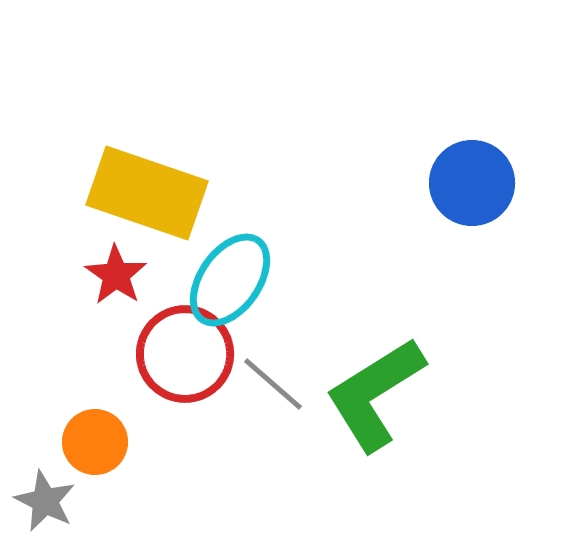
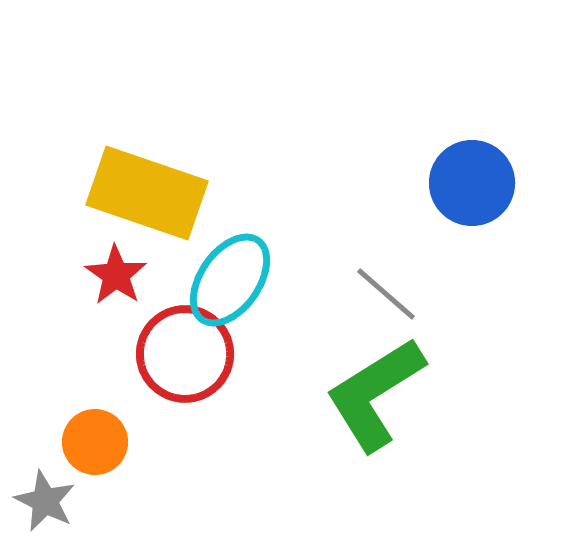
gray line: moved 113 px right, 90 px up
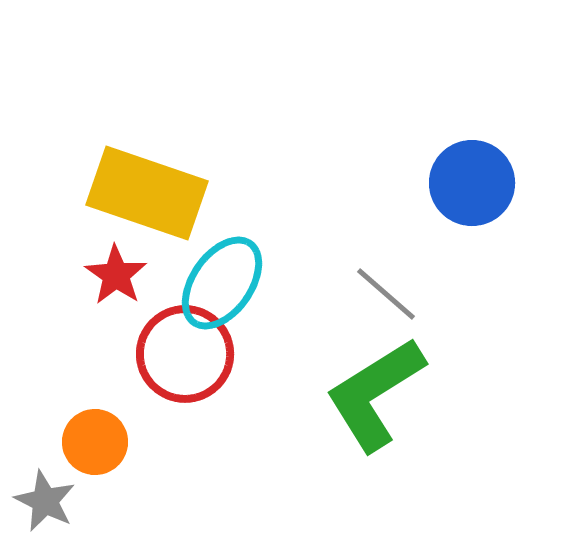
cyan ellipse: moved 8 px left, 3 px down
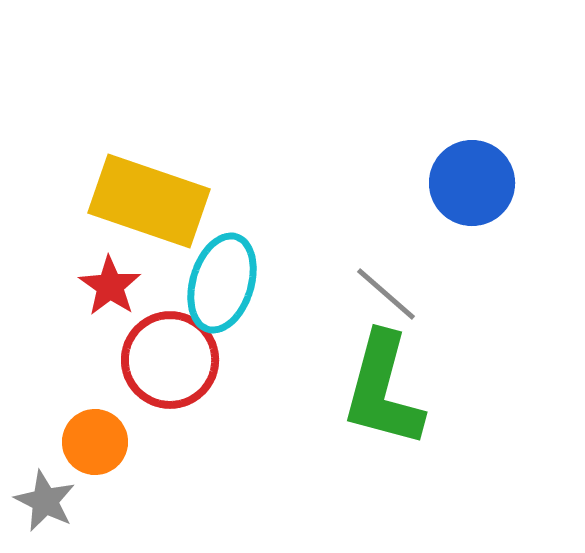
yellow rectangle: moved 2 px right, 8 px down
red star: moved 6 px left, 11 px down
cyan ellipse: rotated 18 degrees counterclockwise
red circle: moved 15 px left, 6 px down
green L-shape: moved 8 px right, 4 px up; rotated 43 degrees counterclockwise
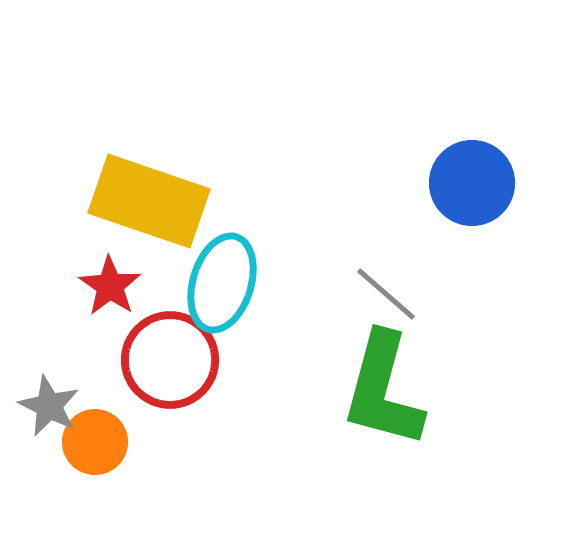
gray star: moved 4 px right, 95 px up
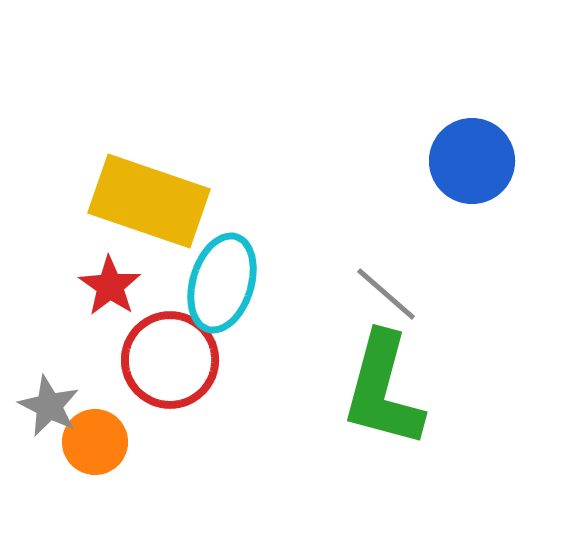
blue circle: moved 22 px up
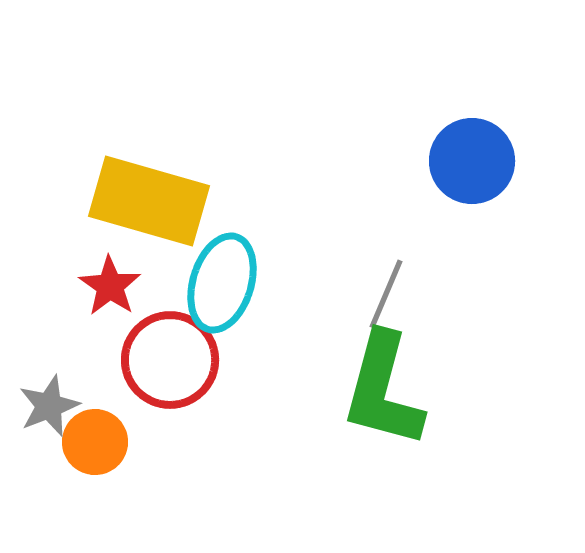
yellow rectangle: rotated 3 degrees counterclockwise
gray line: rotated 72 degrees clockwise
gray star: rotated 24 degrees clockwise
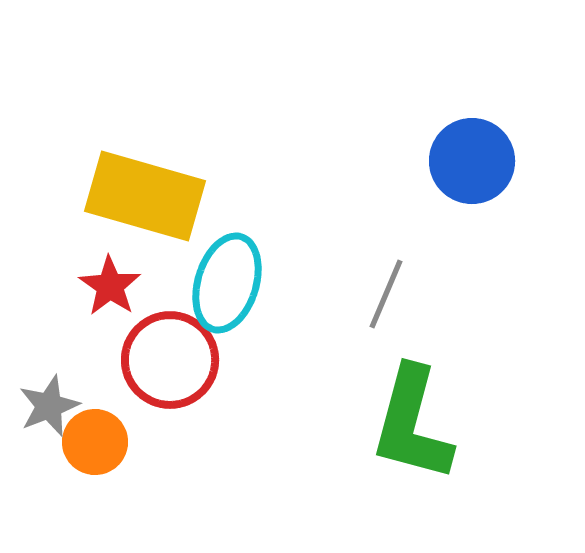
yellow rectangle: moved 4 px left, 5 px up
cyan ellipse: moved 5 px right
green L-shape: moved 29 px right, 34 px down
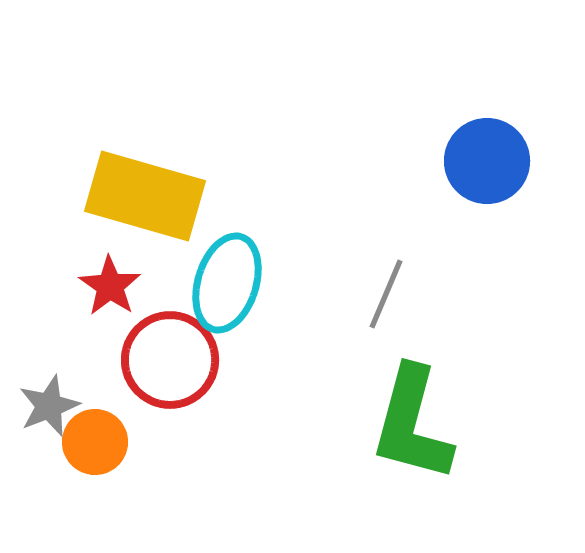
blue circle: moved 15 px right
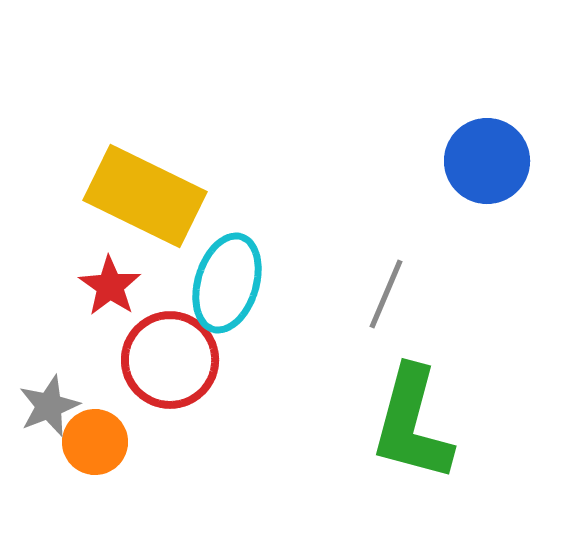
yellow rectangle: rotated 10 degrees clockwise
